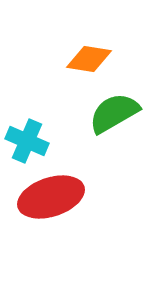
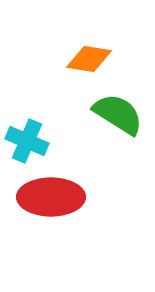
green semicircle: moved 4 px right, 1 px down; rotated 62 degrees clockwise
red ellipse: rotated 18 degrees clockwise
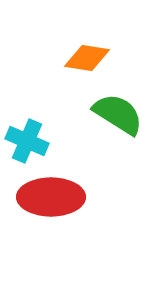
orange diamond: moved 2 px left, 1 px up
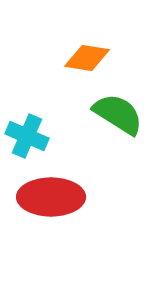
cyan cross: moved 5 px up
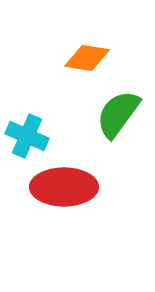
green semicircle: rotated 86 degrees counterclockwise
red ellipse: moved 13 px right, 10 px up
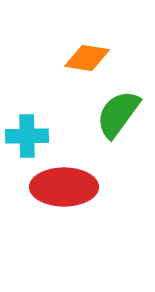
cyan cross: rotated 24 degrees counterclockwise
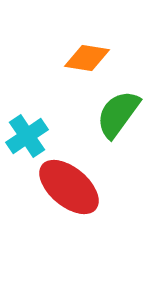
cyan cross: rotated 33 degrees counterclockwise
red ellipse: moved 5 px right; rotated 40 degrees clockwise
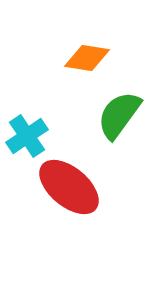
green semicircle: moved 1 px right, 1 px down
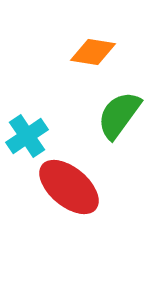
orange diamond: moved 6 px right, 6 px up
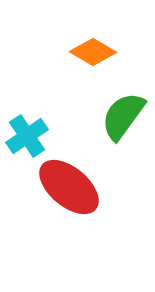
orange diamond: rotated 21 degrees clockwise
green semicircle: moved 4 px right, 1 px down
